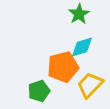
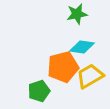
green star: moved 2 px left; rotated 20 degrees clockwise
cyan diamond: rotated 25 degrees clockwise
yellow trapezoid: moved 9 px up; rotated 16 degrees clockwise
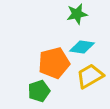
orange pentagon: moved 9 px left, 4 px up
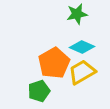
cyan diamond: rotated 15 degrees clockwise
orange pentagon: rotated 16 degrees counterclockwise
yellow trapezoid: moved 8 px left, 4 px up
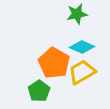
orange pentagon: rotated 12 degrees counterclockwise
green pentagon: rotated 15 degrees counterclockwise
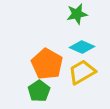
orange pentagon: moved 7 px left, 1 px down
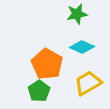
yellow trapezoid: moved 6 px right, 11 px down
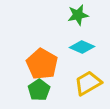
green star: moved 1 px right, 1 px down
orange pentagon: moved 5 px left
green pentagon: moved 1 px up
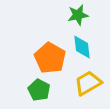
cyan diamond: rotated 60 degrees clockwise
orange pentagon: moved 8 px right, 6 px up
green pentagon: rotated 10 degrees counterclockwise
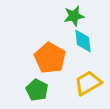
green star: moved 4 px left, 1 px down
cyan diamond: moved 1 px right, 6 px up
green pentagon: moved 2 px left
